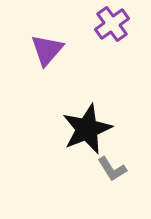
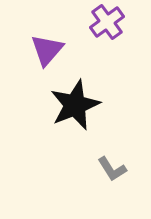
purple cross: moved 5 px left, 2 px up
black star: moved 12 px left, 24 px up
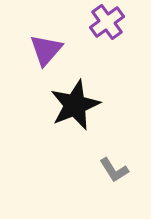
purple triangle: moved 1 px left
gray L-shape: moved 2 px right, 1 px down
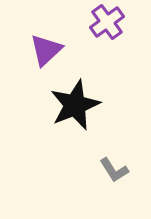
purple triangle: rotated 6 degrees clockwise
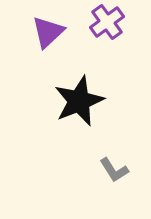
purple triangle: moved 2 px right, 18 px up
black star: moved 4 px right, 4 px up
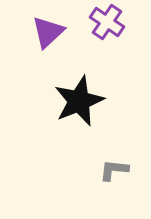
purple cross: rotated 20 degrees counterclockwise
gray L-shape: rotated 128 degrees clockwise
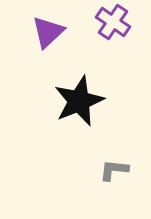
purple cross: moved 6 px right
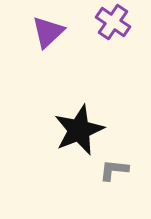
black star: moved 29 px down
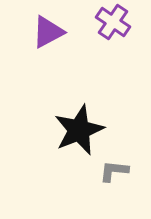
purple triangle: rotated 15 degrees clockwise
gray L-shape: moved 1 px down
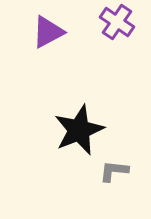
purple cross: moved 4 px right
